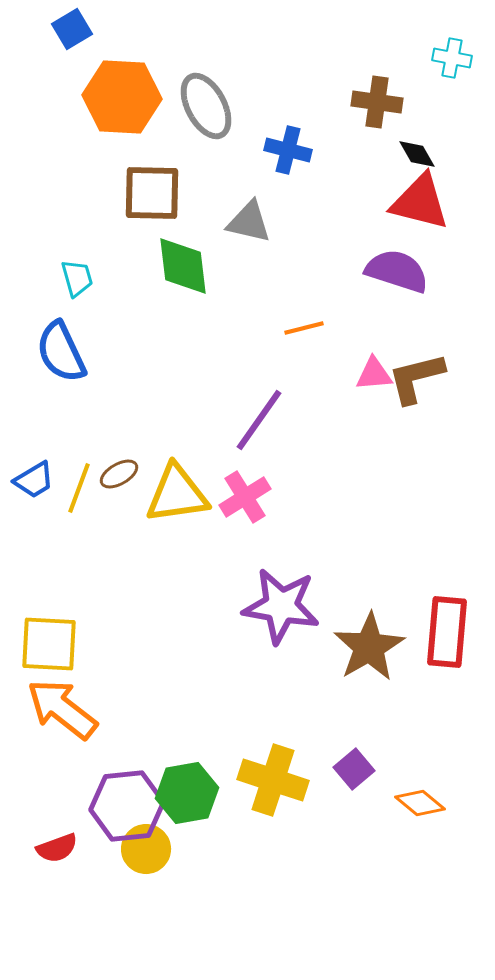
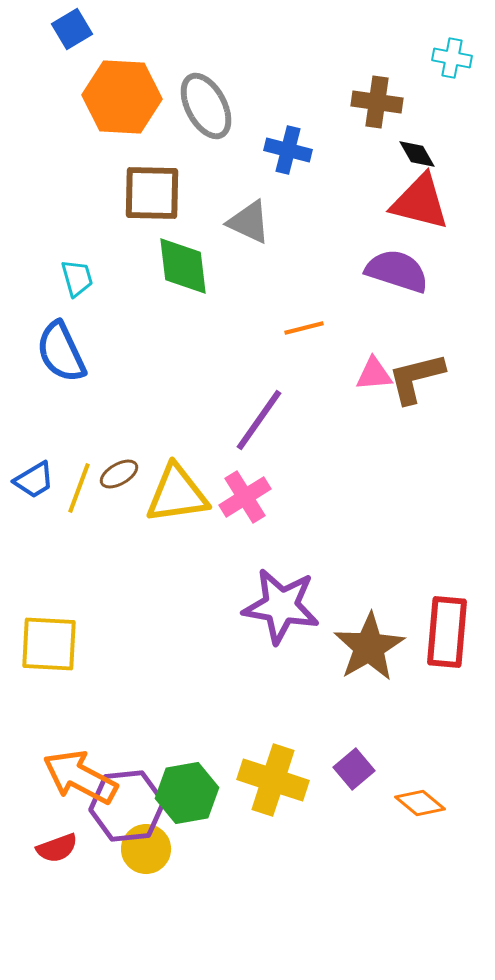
gray triangle: rotated 12 degrees clockwise
orange arrow: moved 18 px right, 68 px down; rotated 10 degrees counterclockwise
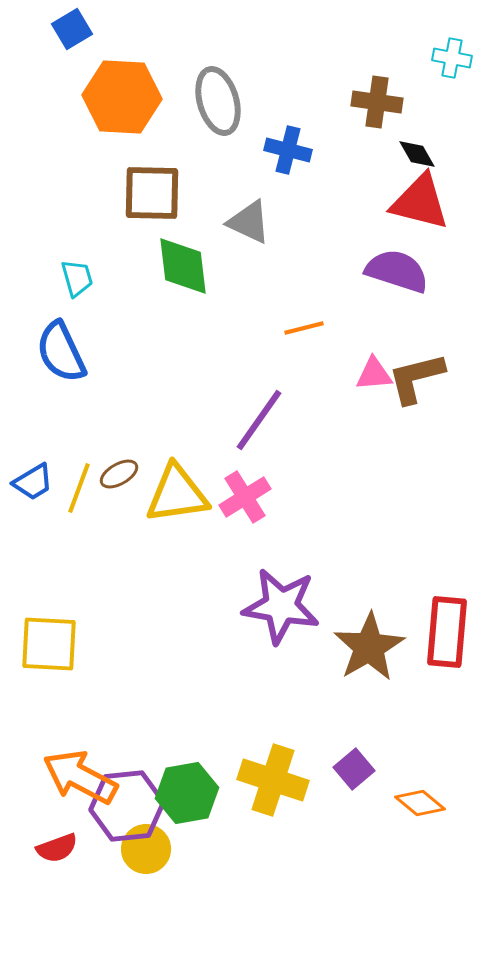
gray ellipse: moved 12 px right, 5 px up; rotated 12 degrees clockwise
blue trapezoid: moved 1 px left, 2 px down
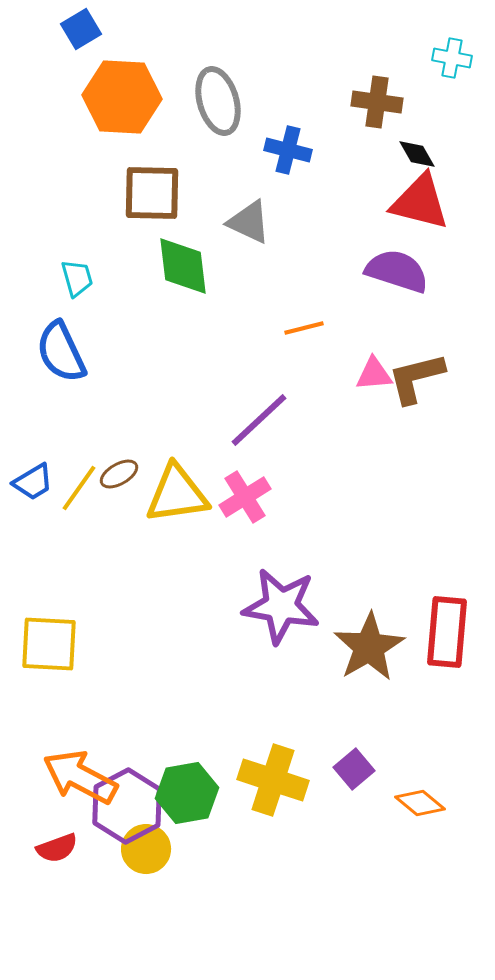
blue square: moved 9 px right
purple line: rotated 12 degrees clockwise
yellow line: rotated 15 degrees clockwise
purple hexagon: rotated 22 degrees counterclockwise
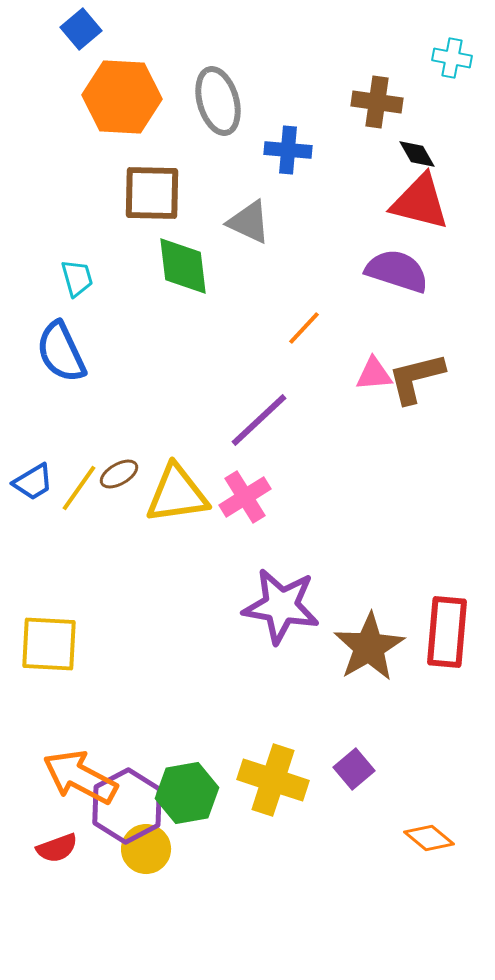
blue square: rotated 9 degrees counterclockwise
blue cross: rotated 9 degrees counterclockwise
orange line: rotated 33 degrees counterclockwise
orange diamond: moved 9 px right, 35 px down
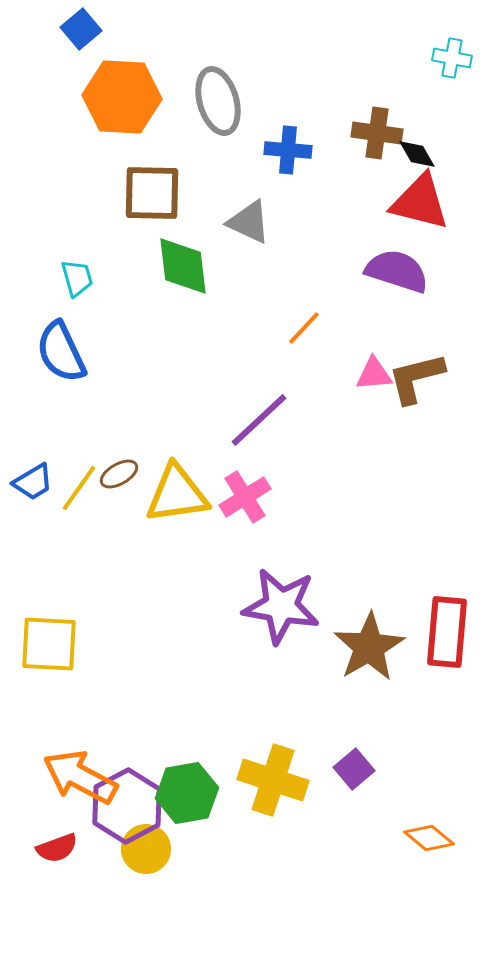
brown cross: moved 31 px down
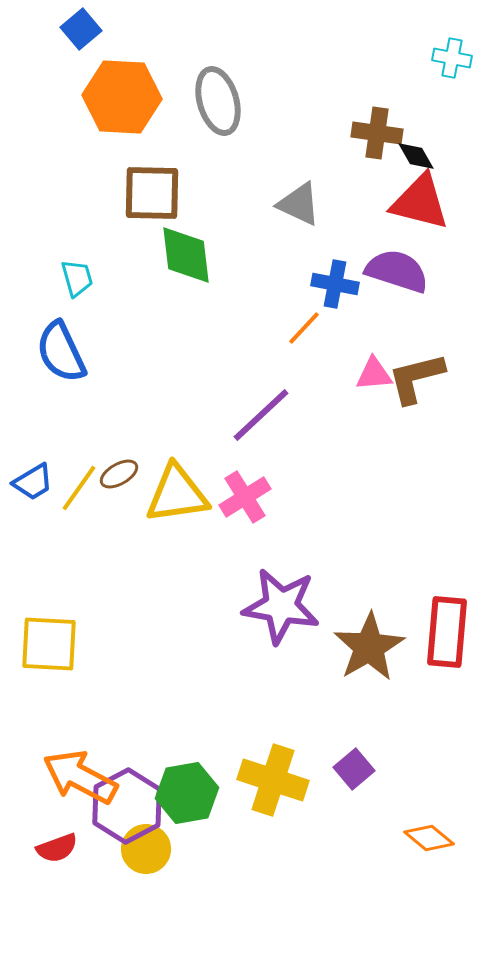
blue cross: moved 47 px right, 134 px down; rotated 6 degrees clockwise
black diamond: moved 1 px left, 2 px down
gray triangle: moved 50 px right, 18 px up
green diamond: moved 3 px right, 11 px up
purple line: moved 2 px right, 5 px up
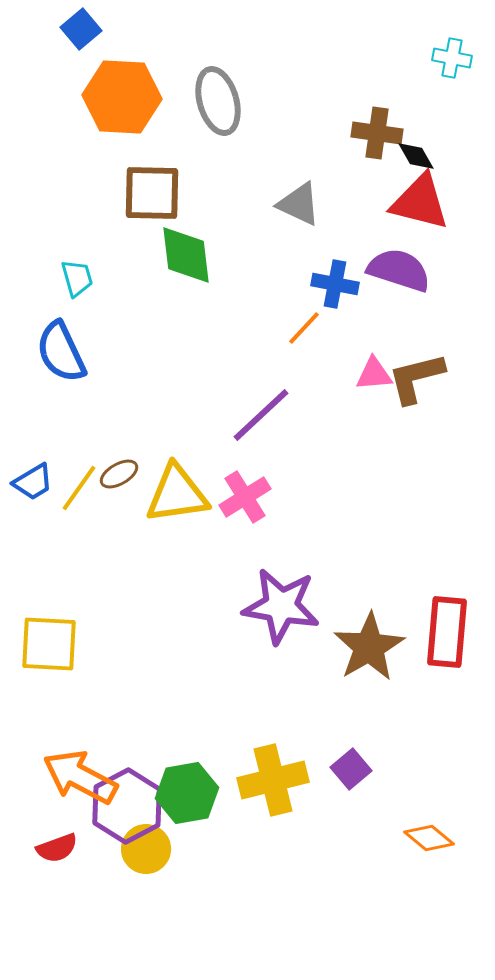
purple semicircle: moved 2 px right, 1 px up
purple square: moved 3 px left
yellow cross: rotated 32 degrees counterclockwise
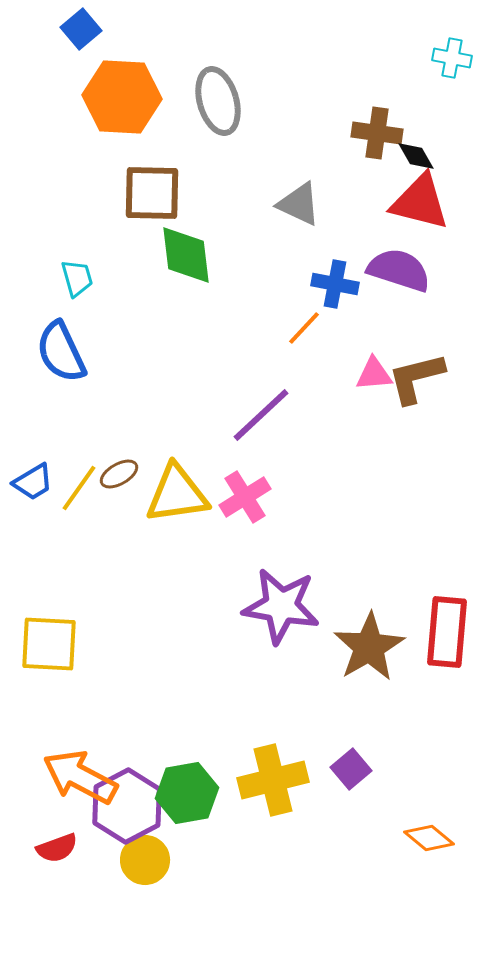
yellow circle: moved 1 px left, 11 px down
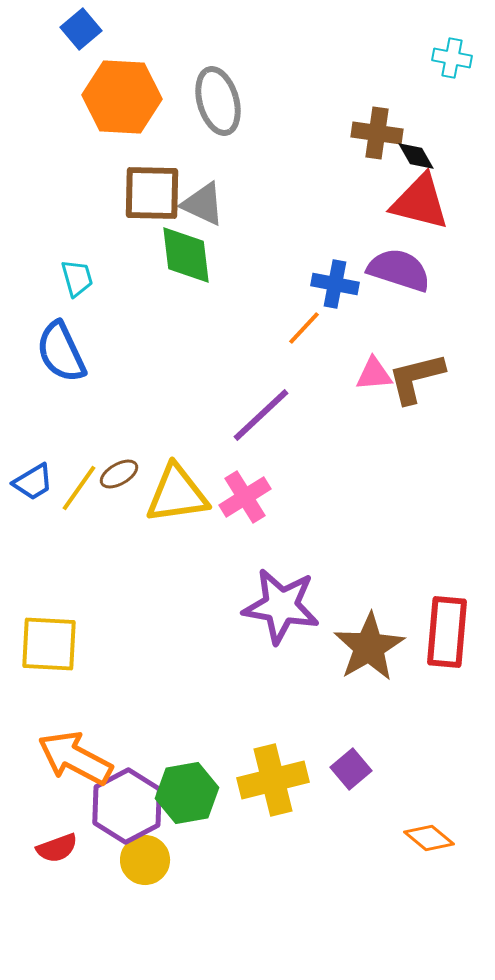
gray triangle: moved 96 px left
orange arrow: moved 5 px left, 19 px up
